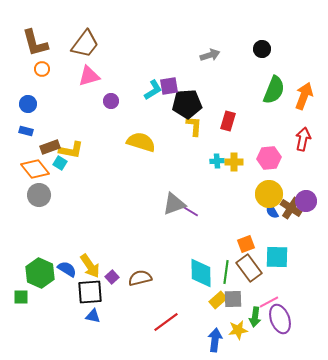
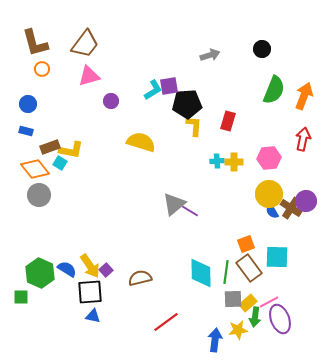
gray triangle at (174, 204): rotated 20 degrees counterclockwise
purple square at (112, 277): moved 6 px left, 7 px up
yellow rectangle at (218, 300): moved 30 px right, 3 px down
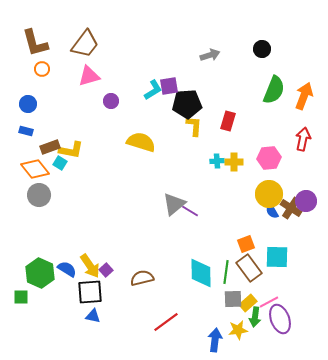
brown semicircle at (140, 278): moved 2 px right
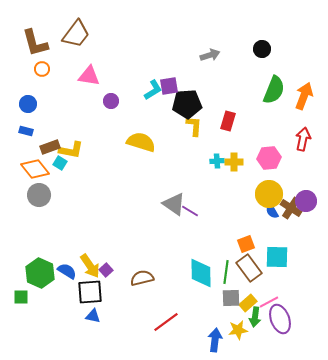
brown trapezoid at (85, 44): moved 9 px left, 10 px up
pink triangle at (89, 76): rotated 25 degrees clockwise
gray triangle at (174, 204): rotated 45 degrees counterclockwise
blue semicircle at (67, 269): moved 2 px down
gray square at (233, 299): moved 2 px left, 1 px up
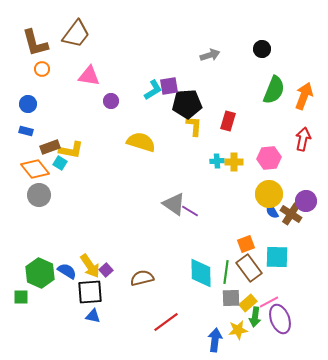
brown cross at (291, 208): moved 6 px down
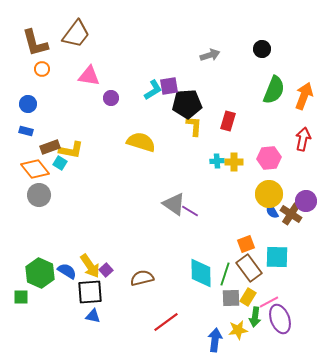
purple circle at (111, 101): moved 3 px up
green line at (226, 272): moved 1 px left, 2 px down; rotated 10 degrees clockwise
yellow rectangle at (248, 303): moved 6 px up; rotated 18 degrees counterclockwise
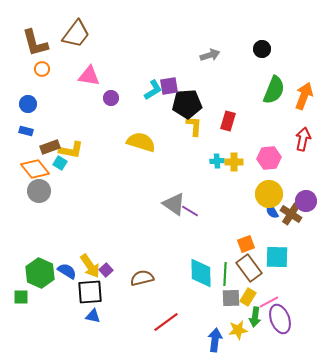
gray circle at (39, 195): moved 4 px up
green line at (225, 274): rotated 15 degrees counterclockwise
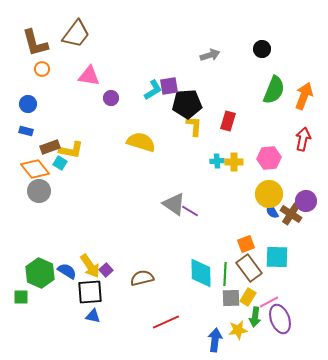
red line at (166, 322): rotated 12 degrees clockwise
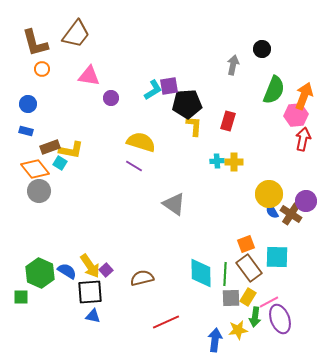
gray arrow at (210, 55): moved 23 px right, 10 px down; rotated 60 degrees counterclockwise
pink hexagon at (269, 158): moved 27 px right, 43 px up
purple line at (190, 211): moved 56 px left, 45 px up
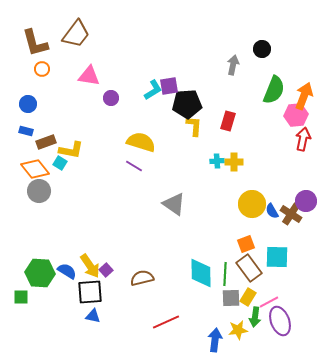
brown rectangle at (50, 147): moved 4 px left, 5 px up
yellow circle at (269, 194): moved 17 px left, 10 px down
green hexagon at (40, 273): rotated 20 degrees counterclockwise
purple ellipse at (280, 319): moved 2 px down
